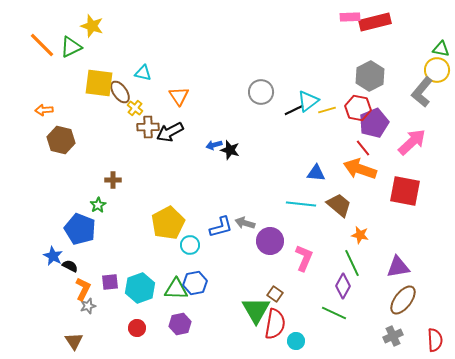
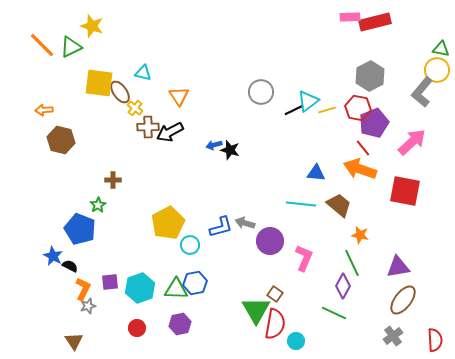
gray cross at (393, 336): rotated 12 degrees counterclockwise
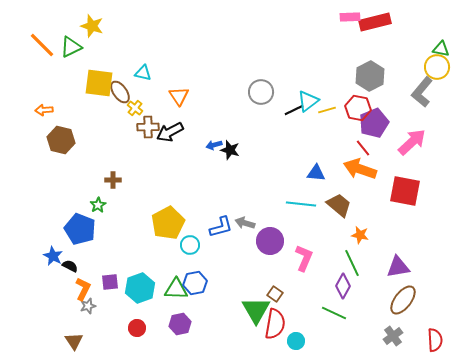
yellow circle at (437, 70): moved 3 px up
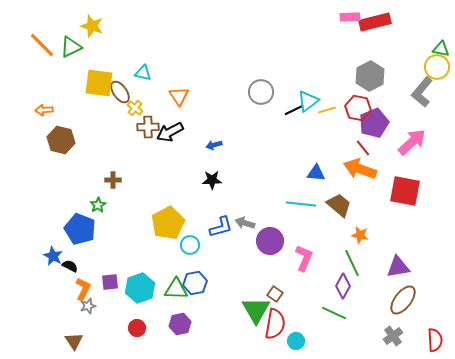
black star at (230, 150): moved 18 px left, 30 px down; rotated 18 degrees counterclockwise
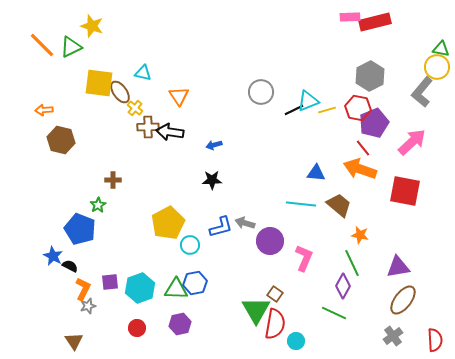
cyan triangle at (308, 101): rotated 15 degrees clockwise
black arrow at (170, 132): rotated 36 degrees clockwise
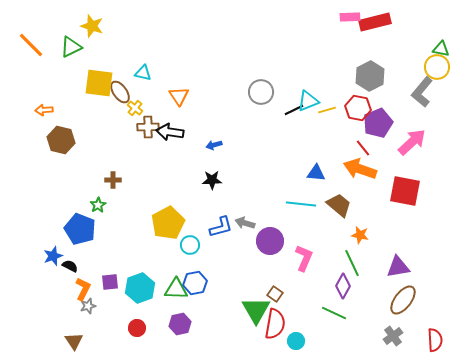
orange line at (42, 45): moved 11 px left
purple pentagon at (374, 123): moved 4 px right
blue star at (53, 256): rotated 24 degrees clockwise
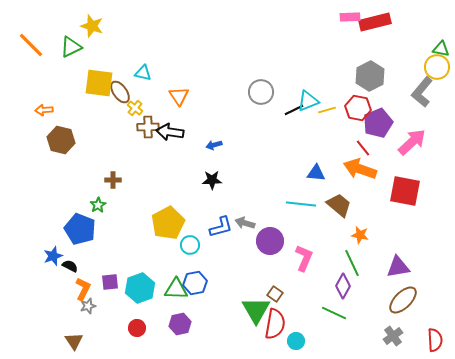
brown ellipse at (403, 300): rotated 8 degrees clockwise
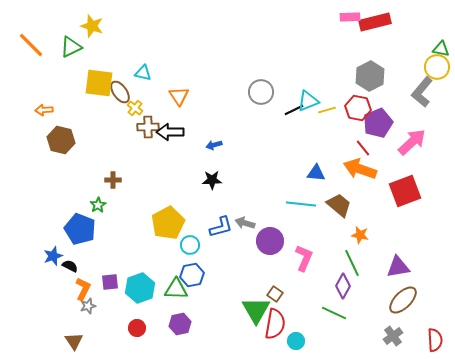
black arrow at (170, 132): rotated 8 degrees counterclockwise
red square at (405, 191): rotated 32 degrees counterclockwise
blue hexagon at (195, 283): moved 3 px left, 8 px up
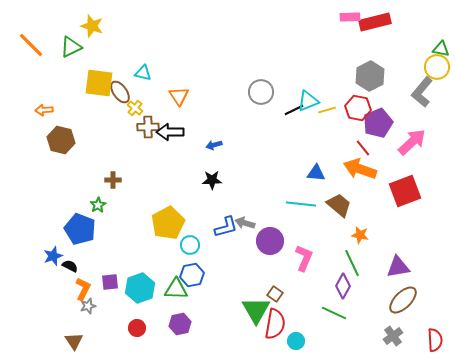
blue L-shape at (221, 227): moved 5 px right
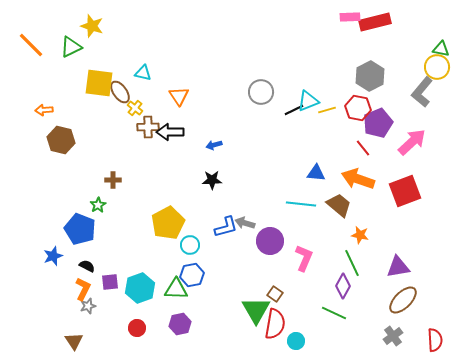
orange arrow at (360, 169): moved 2 px left, 10 px down
black semicircle at (70, 266): moved 17 px right
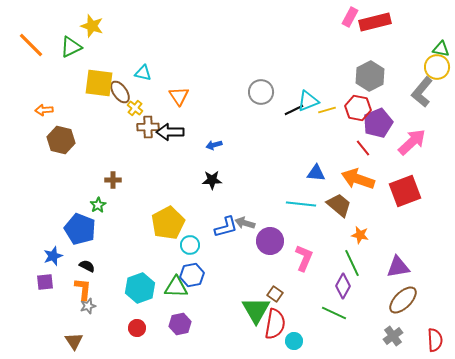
pink rectangle at (350, 17): rotated 60 degrees counterclockwise
purple square at (110, 282): moved 65 px left
orange L-shape at (83, 289): rotated 20 degrees counterclockwise
green triangle at (176, 289): moved 2 px up
cyan circle at (296, 341): moved 2 px left
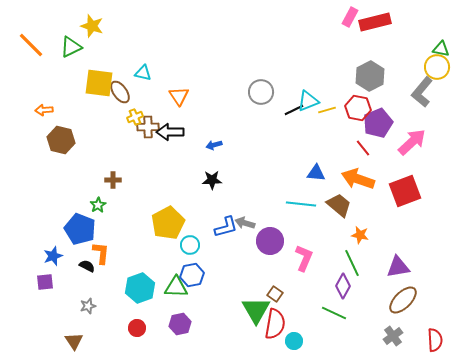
yellow cross at (135, 108): moved 9 px down; rotated 28 degrees clockwise
orange L-shape at (83, 289): moved 18 px right, 36 px up
